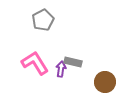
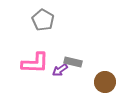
gray pentagon: rotated 15 degrees counterclockwise
pink L-shape: rotated 124 degrees clockwise
purple arrow: moved 1 px left, 1 px down; rotated 133 degrees counterclockwise
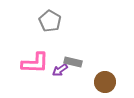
gray pentagon: moved 7 px right, 1 px down
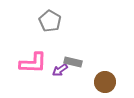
pink L-shape: moved 2 px left
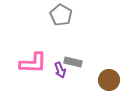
gray pentagon: moved 11 px right, 6 px up
purple arrow: rotated 77 degrees counterclockwise
brown circle: moved 4 px right, 2 px up
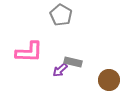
pink L-shape: moved 4 px left, 11 px up
purple arrow: rotated 70 degrees clockwise
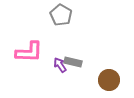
purple arrow: moved 5 px up; rotated 98 degrees clockwise
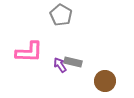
brown circle: moved 4 px left, 1 px down
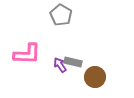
pink L-shape: moved 2 px left, 2 px down
brown circle: moved 10 px left, 4 px up
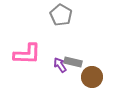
brown circle: moved 3 px left
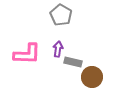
purple arrow: moved 2 px left, 16 px up; rotated 42 degrees clockwise
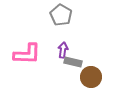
purple arrow: moved 5 px right, 1 px down
brown circle: moved 1 px left
